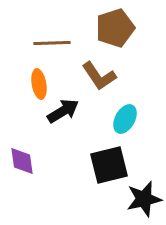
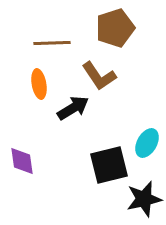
black arrow: moved 10 px right, 3 px up
cyan ellipse: moved 22 px right, 24 px down
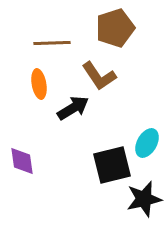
black square: moved 3 px right
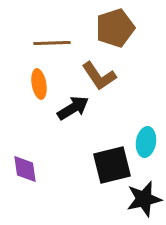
cyan ellipse: moved 1 px left, 1 px up; rotated 20 degrees counterclockwise
purple diamond: moved 3 px right, 8 px down
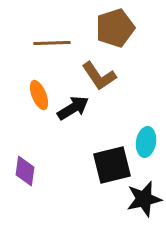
orange ellipse: moved 11 px down; rotated 12 degrees counterclockwise
purple diamond: moved 2 px down; rotated 16 degrees clockwise
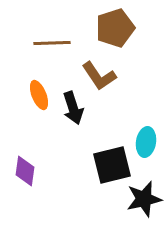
black arrow: rotated 104 degrees clockwise
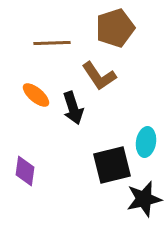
orange ellipse: moved 3 px left; rotated 28 degrees counterclockwise
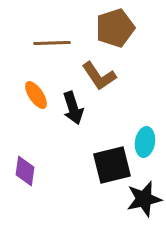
orange ellipse: rotated 16 degrees clockwise
cyan ellipse: moved 1 px left
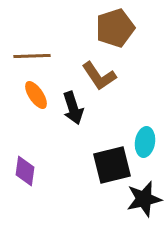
brown line: moved 20 px left, 13 px down
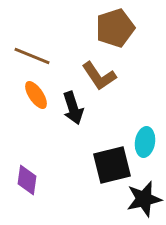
brown line: rotated 24 degrees clockwise
purple diamond: moved 2 px right, 9 px down
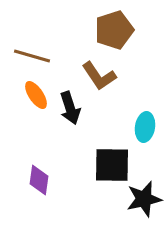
brown pentagon: moved 1 px left, 2 px down
brown line: rotated 6 degrees counterclockwise
black arrow: moved 3 px left
cyan ellipse: moved 15 px up
black square: rotated 15 degrees clockwise
purple diamond: moved 12 px right
